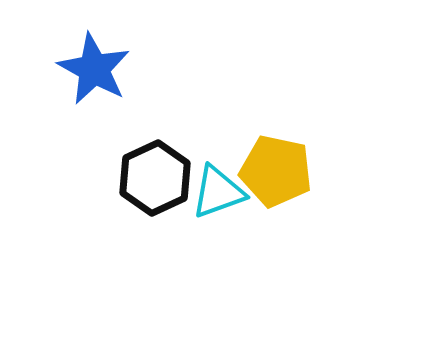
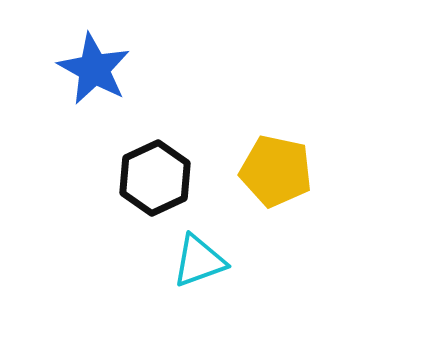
cyan triangle: moved 19 px left, 69 px down
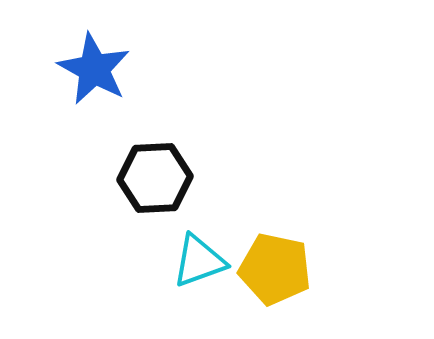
yellow pentagon: moved 1 px left, 98 px down
black hexagon: rotated 22 degrees clockwise
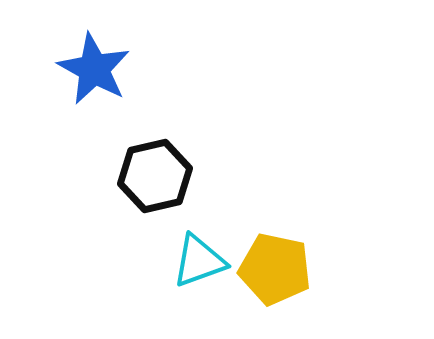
black hexagon: moved 2 px up; rotated 10 degrees counterclockwise
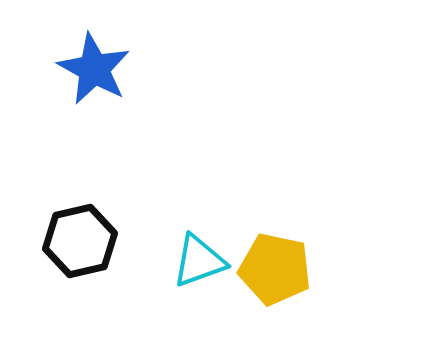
black hexagon: moved 75 px left, 65 px down
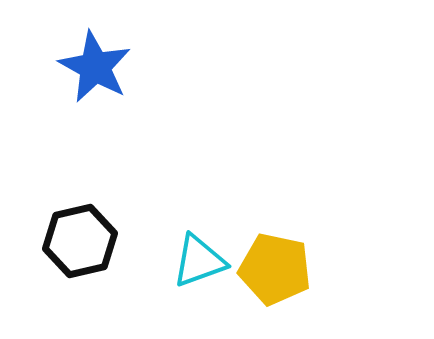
blue star: moved 1 px right, 2 px up
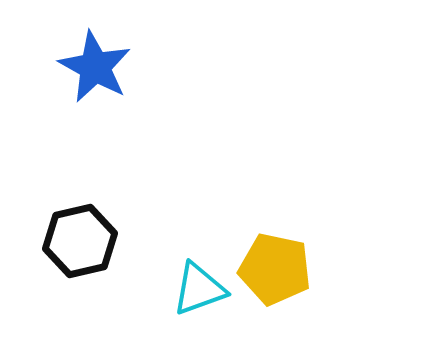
cyan triangle: moved 28 px down
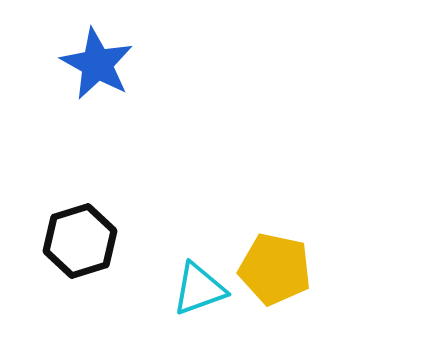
blue star: moved 2 px right, 3 px up
black hexagon: rotated 4 degrees counterclockwise
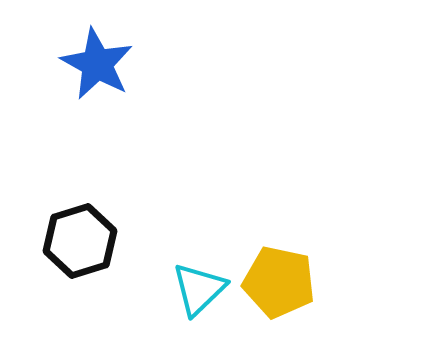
yellow pentagon: moved 4 px right, 13 px down
cyan triangle: rotated 24 degrees counterclockwise
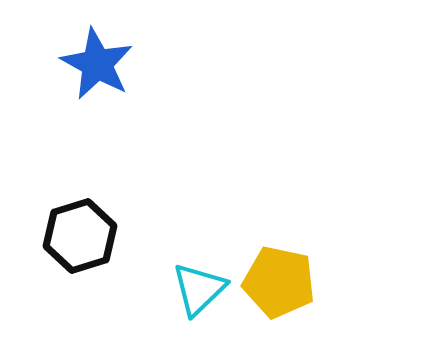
black hexagon: moved 5 px up
